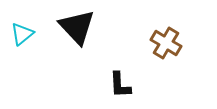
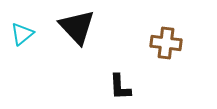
brown cross: rotated 24 degrees counterclockwise
black L-shape: moved 2 px down
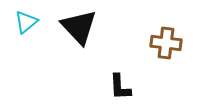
black triangle: moved 2 px right
cyan triangle: moved 4 px right, 12 px up
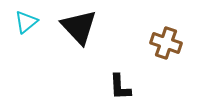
brown cross: rotated 12 degrees clockwise
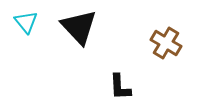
cyan triangle: rotated 30 degrees counterclockwise
brown cross: rotated 12 degrees clockwise
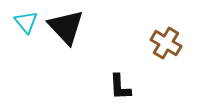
black triangle: moved 13 px left
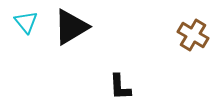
black triangle: moved 5 px right; rotated 42 degrees clockwise
brown cross: moved 27 px right, 8 px up
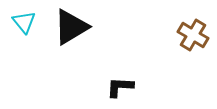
cyan triangle: moved 2 px left
black L-shape: rotated 96 degrees clockwise
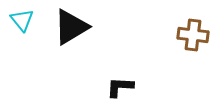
cyan triangle: moved 2 px left, 2 px up
brown cross: rotated 24 degrees counterclockwise
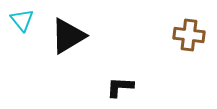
black triangle: moved 3 px left, 9 px down
brown cross: moved 4 px left
